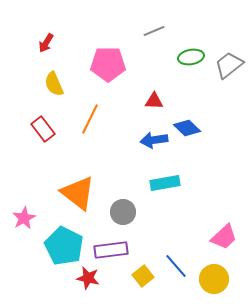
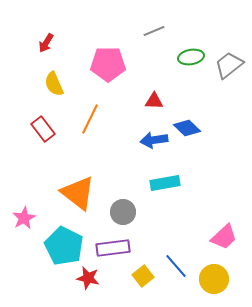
purple rectangle: moved 2 px right, 2 px up
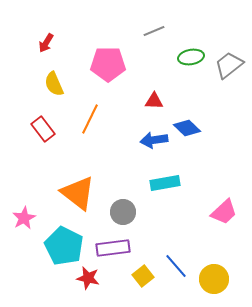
pink trapezoid: moved 25 px up
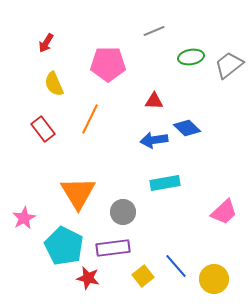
orange triangle: rotated 21 degrees clockwise
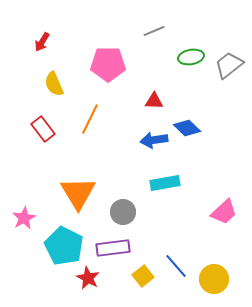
red arrow: moved 4 px left, 1 px up
red star: rotated 15 degrees clockwise
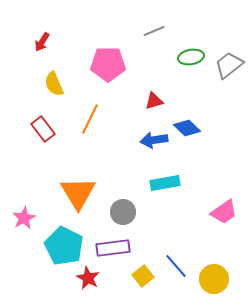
red triangle: rotated 18 degrees counterclockwise
pink trapezoid: rotated 8 degrees clockwise
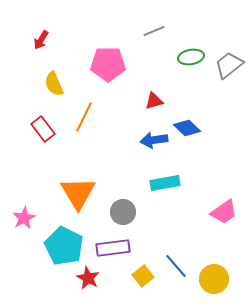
red arrow: moved 1 px left, 2 px up
orange line: moved 6 px left, 2 px up
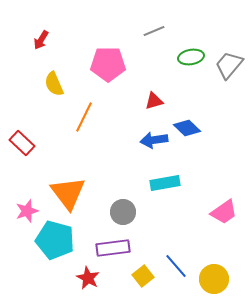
gray trapezoid: rotated 12 degrees counterclockwise
red rectangle: moved 21 px left, 14 px down; rotated 10 degrees counterclockwise
orange triangle: moved 10 px left; rotated 6 degrees counterclockwise
pink star: moved 3 px right, 7 px up; rotated 10 degrees clockwise
cyan pentagon: moved 9 px left, 6 px up; rotated 12 degrees counterclockwise
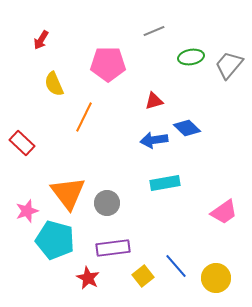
gray circle: moved 16 px left, 9 px up
yellow circle: moved 2 px right, 1 px up
